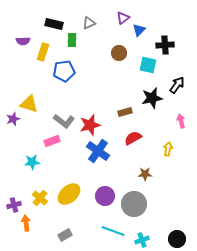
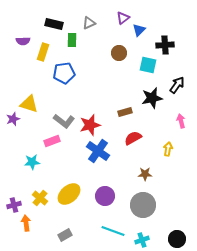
blue pentagon: moved 2 px down
gray circle: moved 9 px right, 1 px down
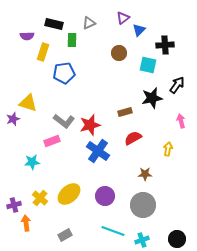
purple semicircle: moved 4 px right, 5 px up
yellow triangle: moved 1 px left, 1 px up
